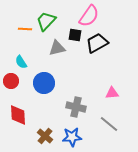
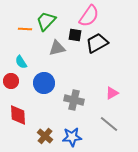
pink triangle: rotated 24 degrees counterclockwise
gray cross: moved 2 px left, 7 px up
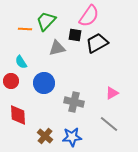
gray cross: moved 2 px down
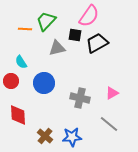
gray cross: moved 6 px right, 4 px up
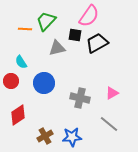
red diamond: rotated 60 degrees clockwise
brown cross: rotated 21 degrees clockwise
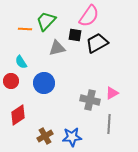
gray cross: moved 10 px right, 2 px down
gray line: rotated 54 degrees clockwise
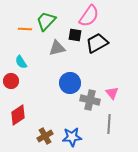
blue circle: moved 26 px right
pink triangle: rotated 40 degrees counterclockwise
